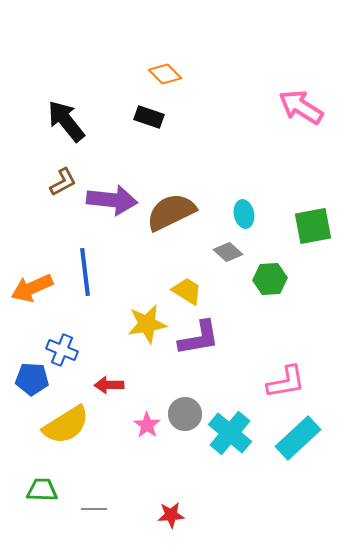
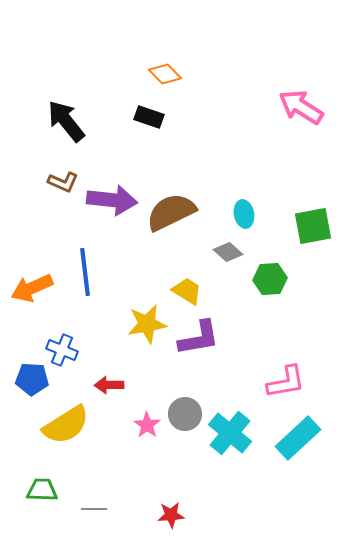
brown L-shape: rotated 52 degrees clockwise
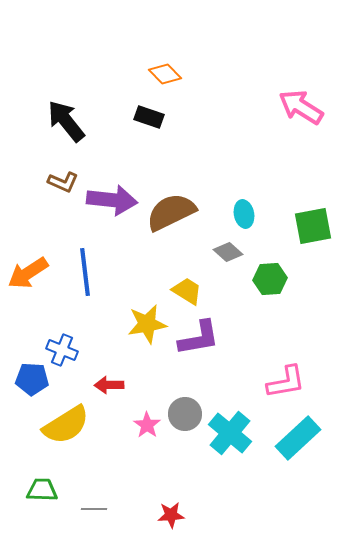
orange arrow: moved 4 px left, 15 px up; rotated 9 degrees counterclockwise
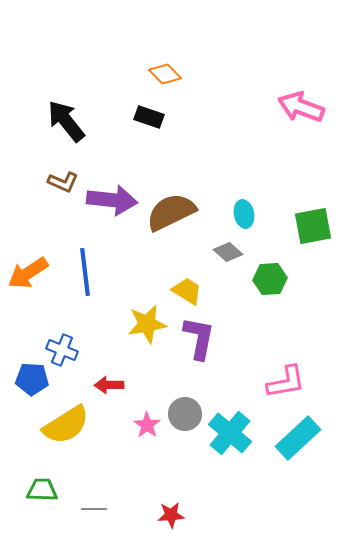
pink arrow: rotated 12 degrees counterclockwise
purple L-shape: rotated 69 degrees counterclockwise
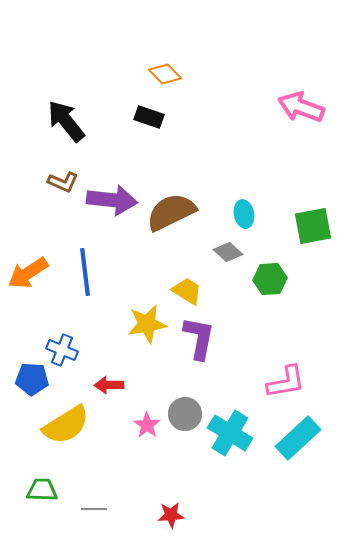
cyan cross: rotated 9 degrees counterclockwise
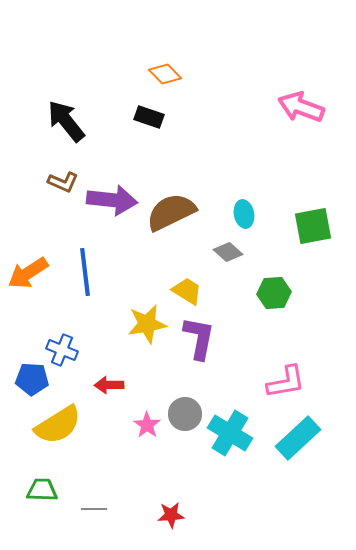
green hexagon: moved 4 px right, 14 px down
yellow semicircle: moved 8 px left
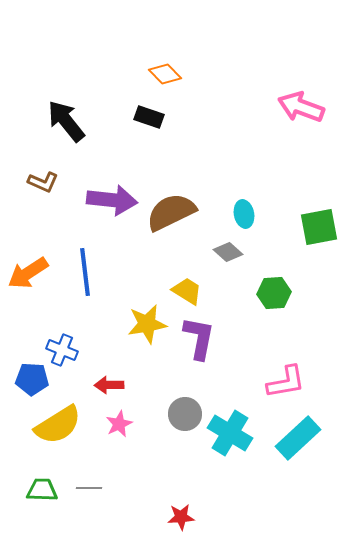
brown L-shape: moved 20 px left
green square: moved 6 px right, 1 px down
pink star: moved 28 px left, 1 px up; rotated 12 degrees clockwise
gray line: moved 5 px left, 21 px up
red star: moved 10 px right, 2 px down
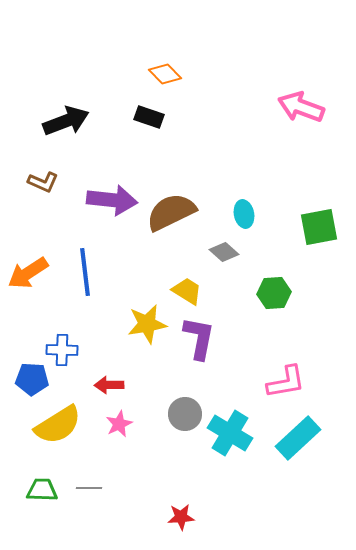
black arrow: rotated 108 degrees clockwise
gray diamond: moved 4 px left
blue cross: rotated 20 degrees counterclockwise
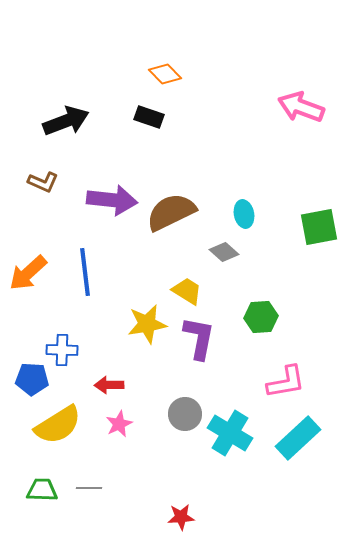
orange arrow: rotated 9 degrees counterclockwise
green hexagon: moved 13 px left, 24 px down
